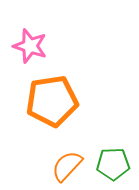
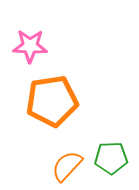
pink star: rotated 16 degrees counterclockwise
green pentagon: moved 2 px left, 6 px up
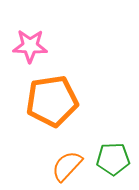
green pentagon: moved 2 px right, 1 px down
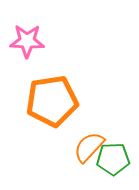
pink star: moved 3 px left, 5 px up
orange semicircle: moved 22 px right, 19 px up
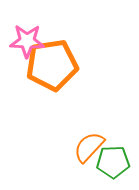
orange pentagon: moved 36 px up
green pentagon: moved 3 px down
